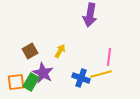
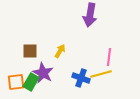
brown square: rotated 28 degrees clockwise
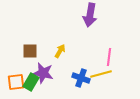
purple star: rotated 15 degrees counterclockwise
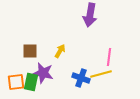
green rectangle: rotated 18 degrees counterclockwise
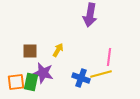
yellow arrow: moved 2 px left, 1 px up
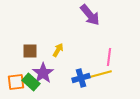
purple arrow: rotated 50 degrees counterclockwise
purple star: rotated 25 degrees clockwise
blue cross: rotated 36 degrees counterclockwise
green rectangle: rotated 60 degrees counterclockwise
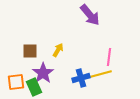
green rectangle: moved 3 px right, 5 px down; rotated 24 degrees clockwise
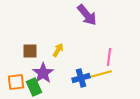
purple arrow: moved 3 px left
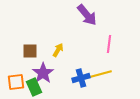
pink line: moved 13 px up
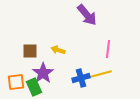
pink line: moved 1 px left, 5 px down
yellow arrow: rotated 104 degrees counterclockwise
